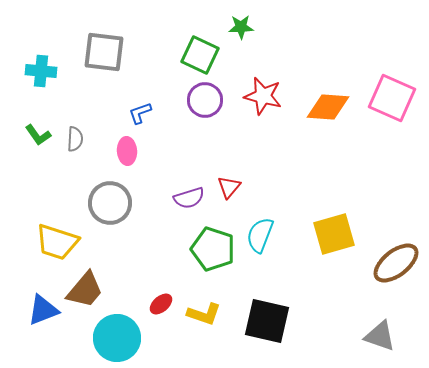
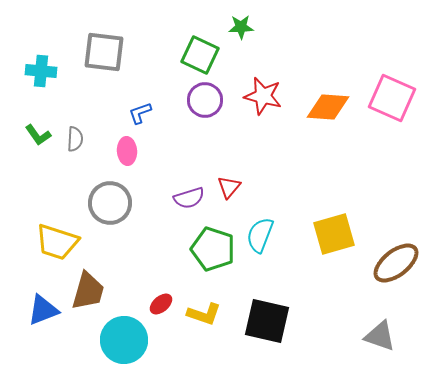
brown trapezoid: moved 3 px right, 1 px down; rotated 24 degrees counterclockwise
cyan circle: moved 7 px right, 2 px down
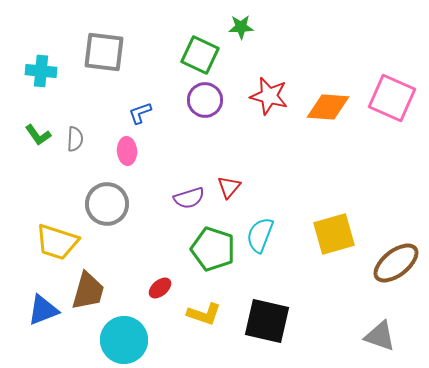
red star: moved 6 px right
gray circle: moved 3 px left, 1 px down
red ellipse: moved 1 px left, 16 px up
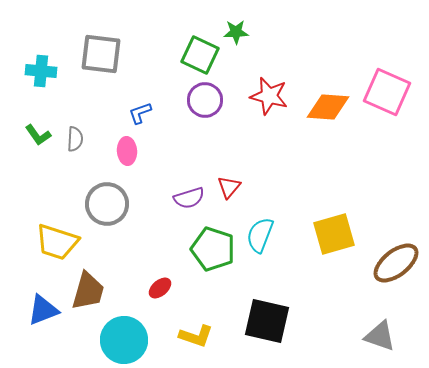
green star: moved 5 px left, 5 px down
gray square: moved 3 px left, 2 px down
pink square: moved 5 px left, 6 px up
yellow L-shape: moved 8 px left, 22 px down
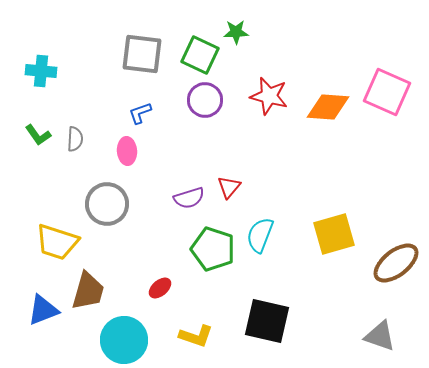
gray square: moved 41 px right
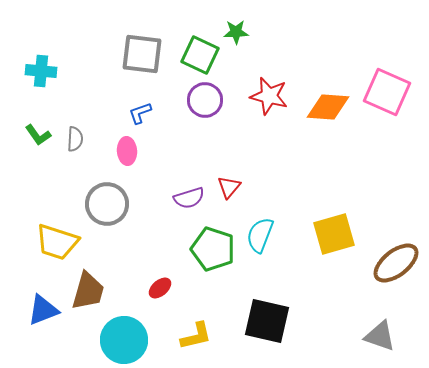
yellow L-shape: rotated 32 degrees counterclockwise
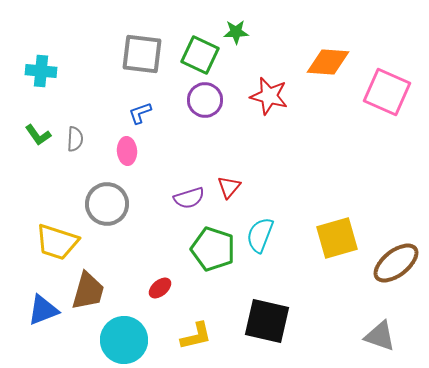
orange diamond: moved 45 px up
yellow square: moved 3 px right, 4 px down
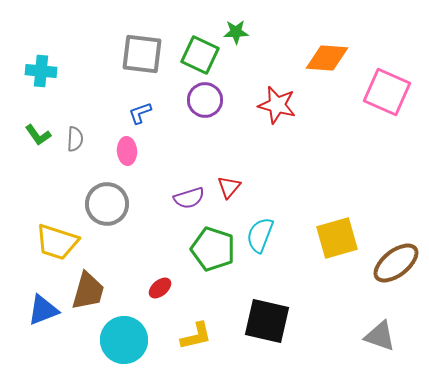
orange diamond: moved 1 px left, 4 px up
red star: moved 8 px right, 9 px down
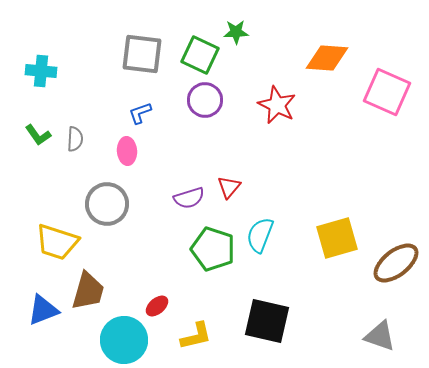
red star: rotated 12 degrees clockwise
red ellipse: moved 3 px left, 18 px down
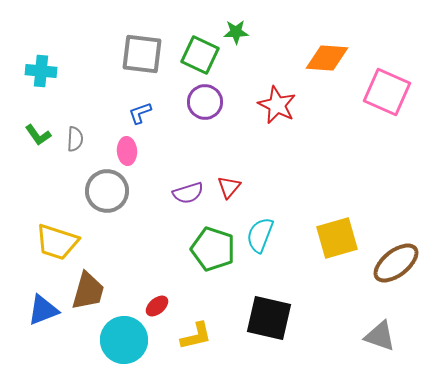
purple circle: moved 2 px down
purple semicircle: moved 1 px left, 5 px up
gray circle: moved 13 px up
black square: moved 2 px right, 3 px up
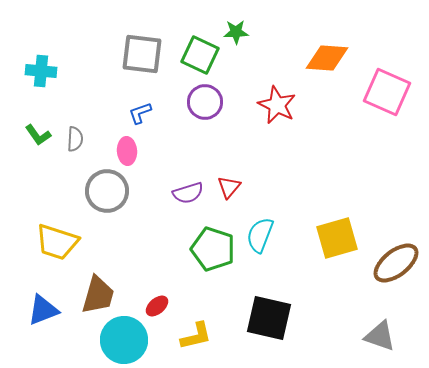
brown trapezoid: moved 10 px right, 4 px down
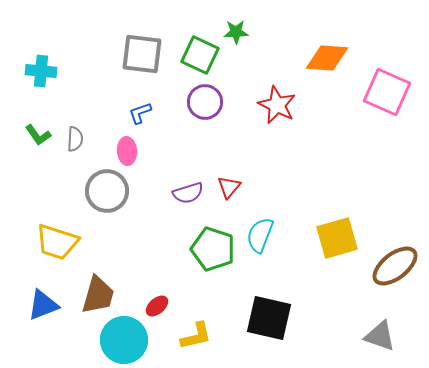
brown ellipse: moved 1 px left, 3 px down
blue triangle: moved 5 px up
